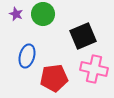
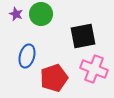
green circle: moved 2 px left
black square: rotated 12 degrees clockwise
pink cross: rotated 8 degrees clockwise
red pentagon: rotated 12 degrees counterclockwise
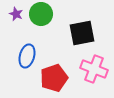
black square: moved 1 px left, 3 px up
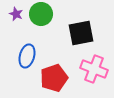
black square: moved 1 px left
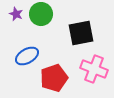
blue ellipse: rotated 45 degrees clockwise
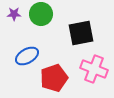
purple star: moved 2 px left; rotated 24 degrees counterclockwise
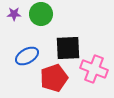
black square: moved 13 px left, 15 px down; rotated 8 degrees clockwise
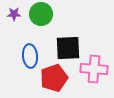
blue ellipse: moved 3 px right; rotated 65 degrees counterclockwise
pink cross: rotated 16 degrees counterclockwise
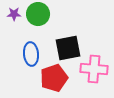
green circle: moved 3 px left
black square: rotated 8 degrees counterclockwise
blue ellipse: moved 1 px right, 2 px up
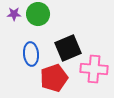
black square: rotated 12 degrees counterclockwise
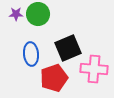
purple star: moved 2 px right
